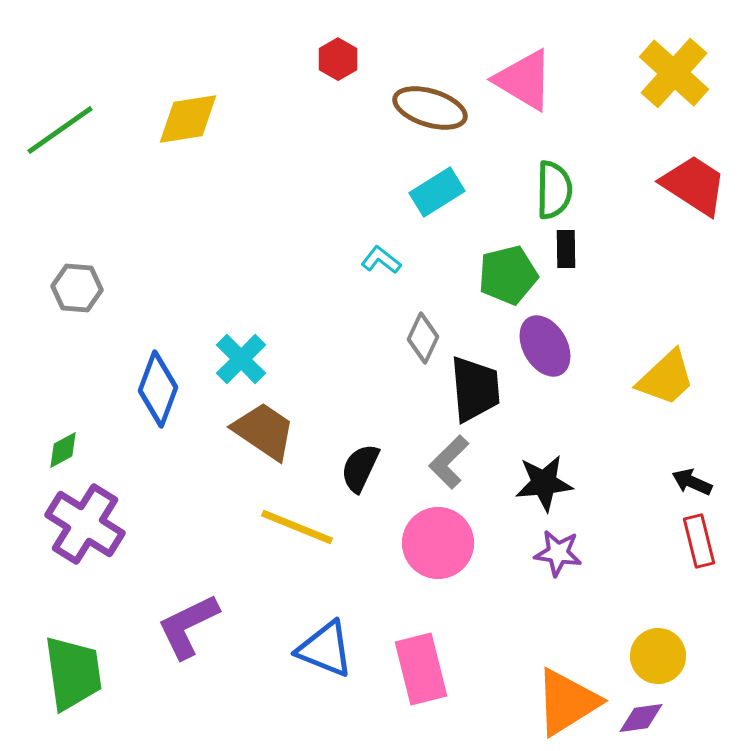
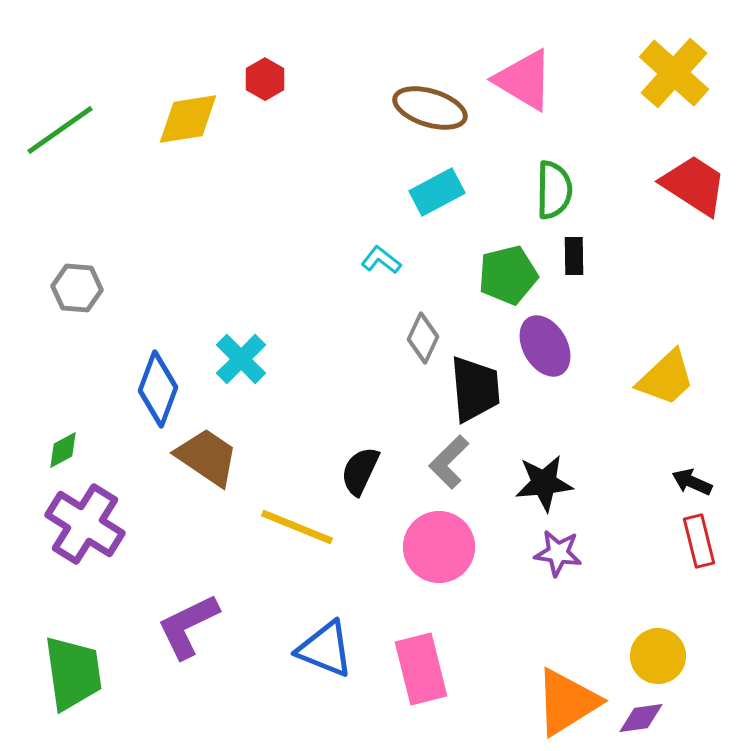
red hexagon: moved 73 px left, 20 px down
cyan rectangle: rotated 4 degrees clockwise
black rectangle: moved 8 px right, 7 px down
brown trapezoid: moved 57 px left, 26 px down
black semicircle: moved 3 px down
pink circle: moved 1 px right, 4 px down
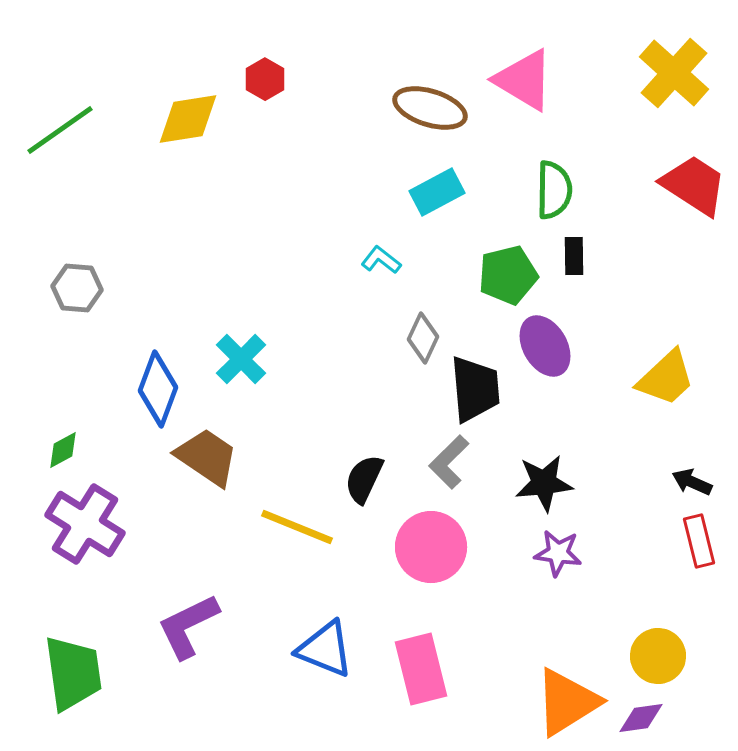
black semicircle: moved 4 px right, 8 px down
pink circle: moved 8 px left
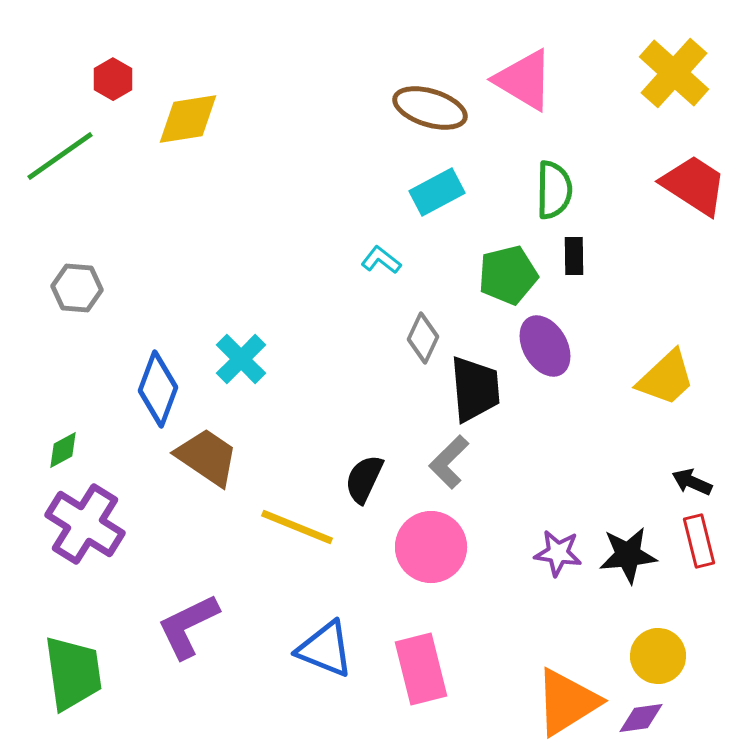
red hexagon: moved 152 px left
green line: moved 26 px down
black star: moved 84 px right, 72 px down
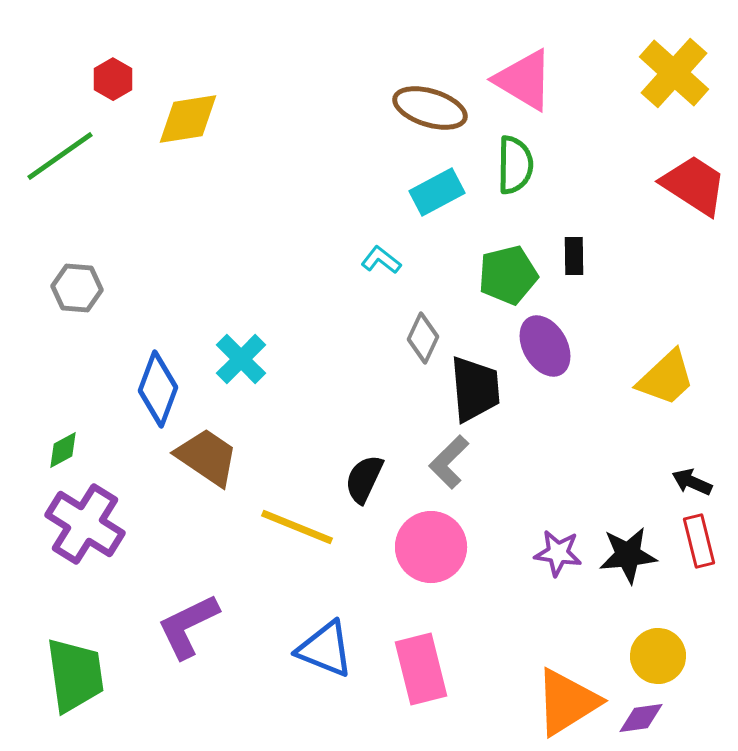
green semicircle: moved 39 px left, 25 px up
green trapezoid: moved 2 px right, 2 px down
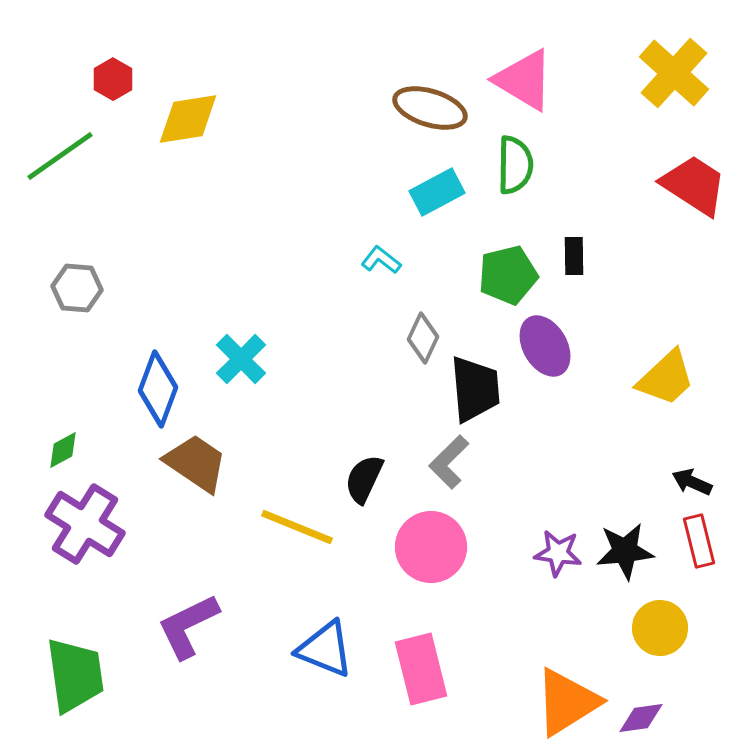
brown trapezoid: moved 11 px left, 6 px down
black star: moved 3 px left, 4 px up
yellow circle: moved 2 px right, 28 px up
